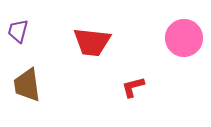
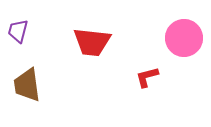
red L-shape: moved 14 px right, 10 px up
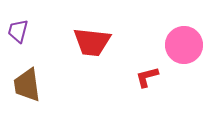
pink circle: moved 7 px down
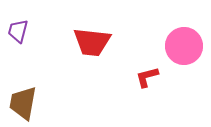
pink circle: moved 1 px down
brown trapezoid: moved 4 px left, 18 px down; rotated 18 degrees clockwise
